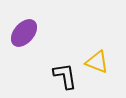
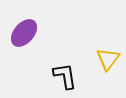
yellow triangle: moved 11 px right, 3 px up; rotated 45 degrees clockwise
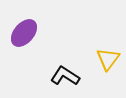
black L-shape: rotated 48 degrees counterclockwise
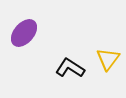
black L-shape: moved 5 px right, 8 px up
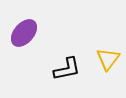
black L-shape: moved 3 px left, 1 px down; rotated 136 degrees clockwise
